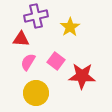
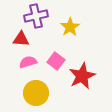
pink semicircle: rotated 42 degrees clockwise
red star: rotated 28 degrees counterclockwise
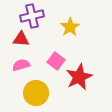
purple cross: moved 4 px left
pink semicircle: moved 7 px left, 3 px down
red star: moved 3 px left, 1 px down
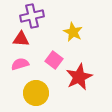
yellow star: moved 3 px right, 5 px down; rotated 12 degrees counterclockwise
pink square: moved 2 px left, 1 px up
pink semicircle: moved 1 px left, 1 px up
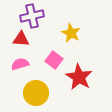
yellow star: moved 2 px left, 1 px down
red star: rotated 16 degrees counterclockwise
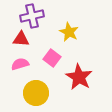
yellow star: moved 2 px left, 1 px up
pink square: moved 2 px left, 2 px up
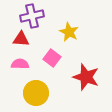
pink semicircle: rotated 18 degrees clockwise
red star: moved 7 px right; rotated 12 degrees counterclockwise
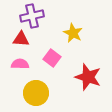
yellow star: moved 4 px right, 1 px down
red star: moved 2 px right
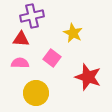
pink semicircle: moved 1 px up
